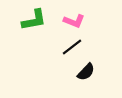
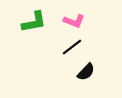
green L-shape: moved 2 px down
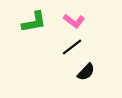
pink L-shape: rotated 15 degrees clockwise
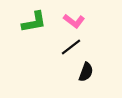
black line: moved 1 px left
black semicircle: rotated 24 degrees counterclockwise
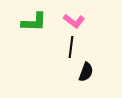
green L-shape: rotated 12 degrees clockwise
black line: rotated 45 degrees counterclockwise
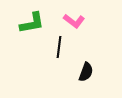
green L-shape: moved 2 px left, 1 px down; rotated 12 degrees counterclockwise
black line: moved 12 px left
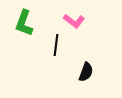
green L-shape: moved 8 px left; rotated 120 degrees clockwise
black line: moved 3 px left, 2 px up
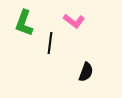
black line: moved 6 px left, 2 px up
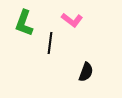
pink L-shape: moved 2 px left, 1 px up
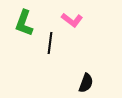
black semicircle: moved 11 px down
